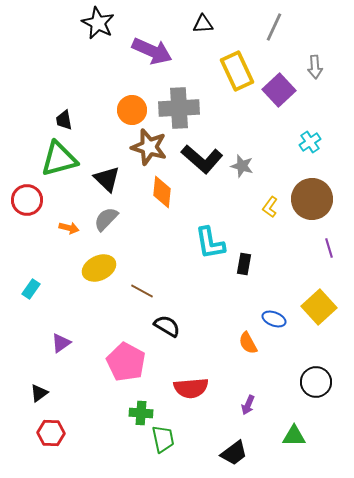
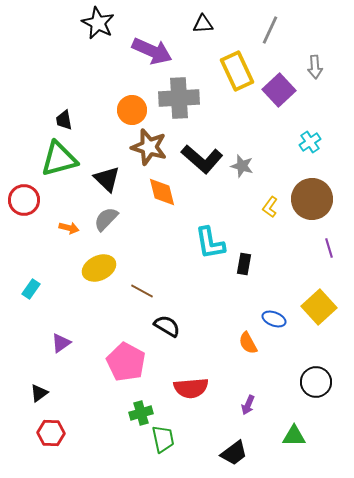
gray line at (274, 27): moved 4 px left, 3 px down
gray cross at (179, 108): moved 10 px up
orange diamond at (162, 192): rotated 20 degrees counterclockwise
red circle at (27, 200): moved 3 px left
green cross at (141, 413): rotated 20 degrees counterclockwise
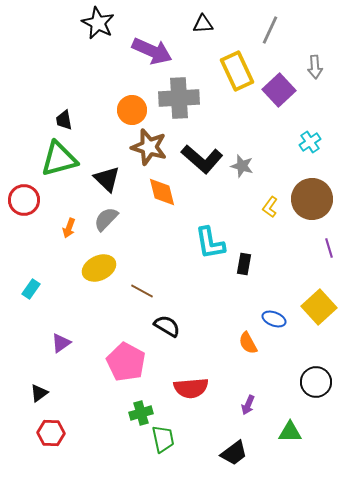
orange arrow at (69, 228): rotated 96 degrees clockwise
green triangle at (294, 436): moved 4 px left, 4 px up
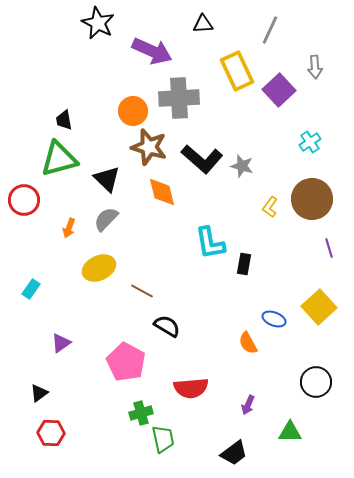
orange circle at (132, 110): moved 1 px right, 1 px down
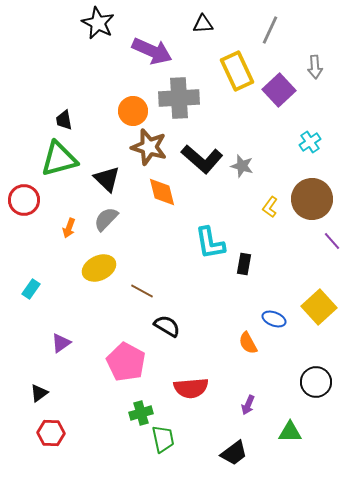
purple line at (329, 248): moved 3 px right, 7 px up; rotated 24 degrees counterclockwise
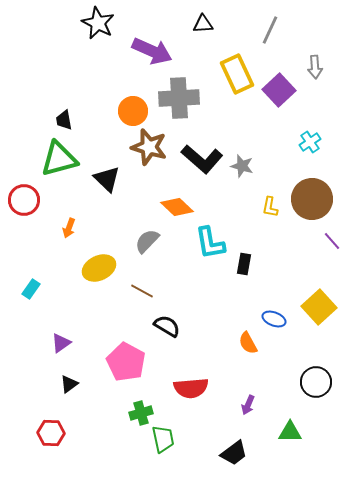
yellow rectangle at (237, 71): moved 3 px down
orange diamond at (162, 192): moved 15 px right, 15 px down; rotated 32 degrees counterclockwise
yellow L-shape at (270, 207): rotated 25 degrees counterclockwise
gray semicircle at (106, 219): moved 41 px right, 22 px down
black triangle at (39, 393): moved 30 px right, 9 px up
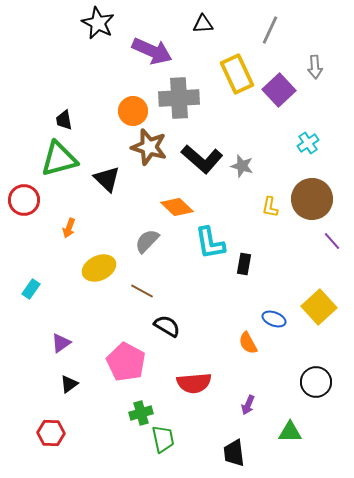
cyan cross at (310, 142): moved 2 px left, 1 px down
red semicircle at (191, 388): moved 3 px right, 5 px up
black trapezoid at (234, 453): rotated 120 degrees clockwise
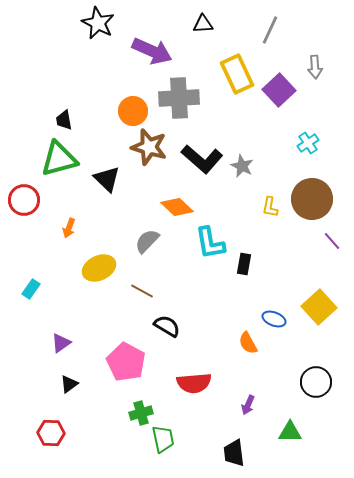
gray star at (242, 166): rotated 10 degrees clockwise
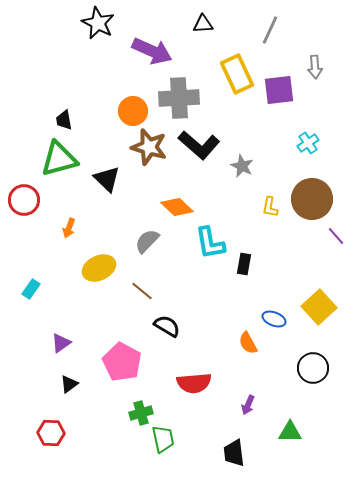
purple square at (279, 90): rotated 36 degrees clockwise
black L-shape at (202, 159): moved 3 px left, 14 px up
purple line at (332, 241): moved 4 px right, 5 px up
brown line at (142, 291): rotated 10 degrees clockwise
pink pentagon at (126, 362): moved 4 px left
black circle at (316, 382): moved 3 px left, 14 px up
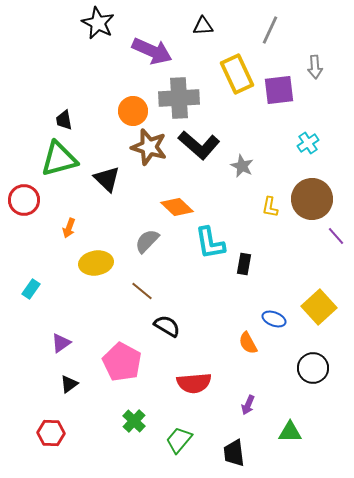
black triangle at (203, 24): moved 2 px down
yellow ellipse at (99, 268): moved 3 px left, 5 px up; rotated 16 degrees clockwise
green cross at (141, 413): moved 7 px left, 8 px down; rotated 30 degrees counterclockwise
green trapezoid at (163, 439): moved 16 px right, 1 px down; rotated 128 degrees counterclockwise
